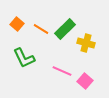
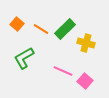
green L-shape: rotated 85 degrees clockwise
pink line: moved 1 px right
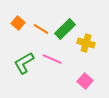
orange square: moved 1 px right, 1 px up
green L-shape: moved 5 px down
pink line: moved 11 px left, 12 px up
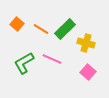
orange square: moved 1 px left, 1 px down
pink square: moved 3 px right, 9 px up
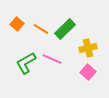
yellow cross: moved 2 px right, 5 px down; rotated 30 degrees counterclockwise
green L-shape: moved 2 px right
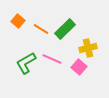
orange square: moved 1 px right, 3 px up
pink square: moved 9 px left, 5 px up
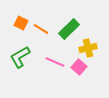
orange square: moved 3 px right, 2 px down; rotated 16 degrees counterclockwise
green rectangle: moved 4 px right
pink line: moved 3 px right, 3 px down
green L-shape: moved 6 px left, 6 px up
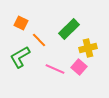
orange line: moved 2 px left, 11 px down; rotated 14 degrees clockwise
pink line: moved 7 px down
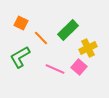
green rectangle: moved 1 px left, 1 px down
orange line: moved 2 px right, 2 px up
yellow cross: rotated 12 degrees counterclockwise
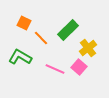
orange square: moved 3 px right
yellow cross: rotated 12 degrees counterclockwise
green L-shape: rotated 60 degrees clockwise
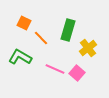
green rectangle: rotated 30 degrees counterclockwise
pink square: moved 2 px left, 6 px down
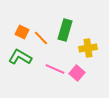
orange square: moved 2 px left, 9 px down
green rectangle: moved 3 px left
yellow cross: rotated 30 degrees clockwise
